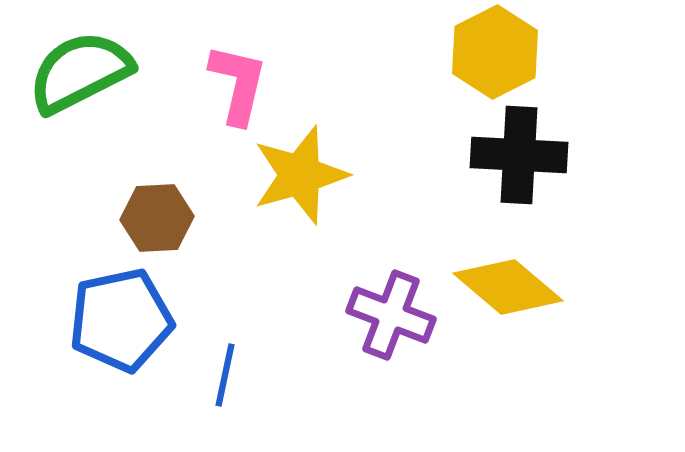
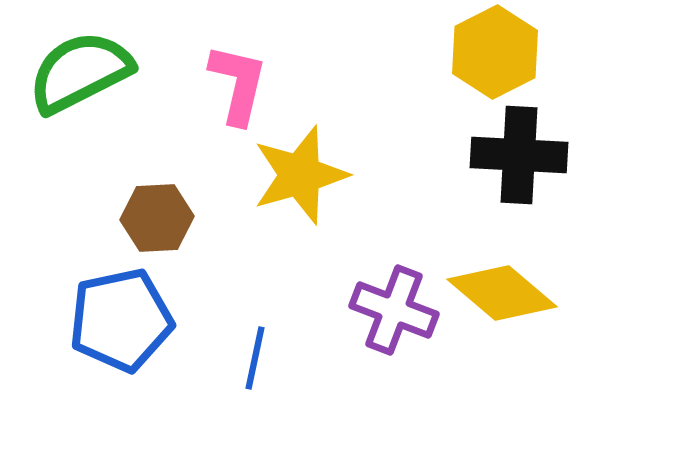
yellow diamond: moved 6 px left, 6 px down
purple cross: moved 3 px right, 5 px up
blue line: moved 30 px right, 17 px up
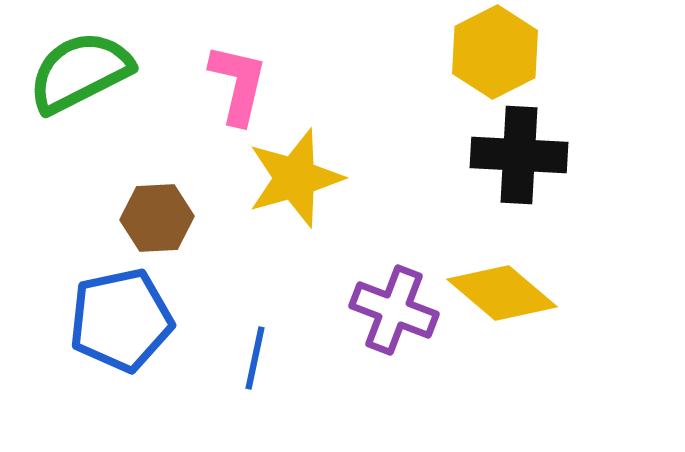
yellow star: moved 5 px left, 3 px down
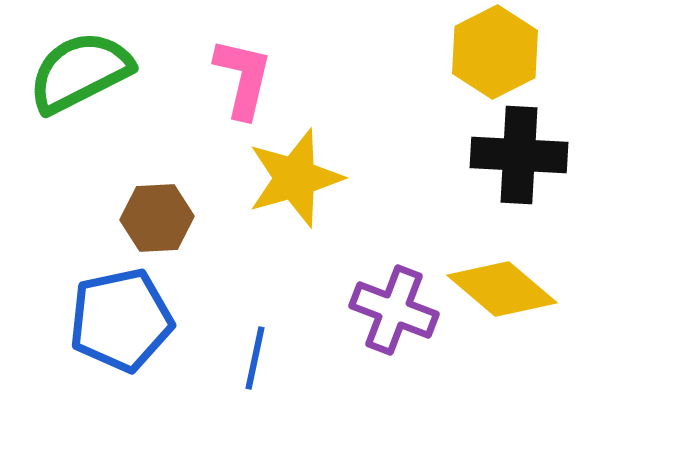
pink L-shape: moved 5 px right, 6 px up
yellow diamond: moved 4 px up
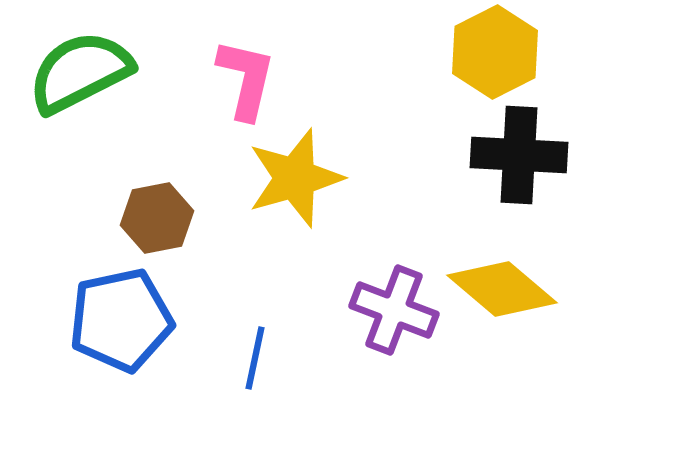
pink L-shape: moved 3 px right, 1 px down
brown hexagon: rotated 8 degrees counterclockwise
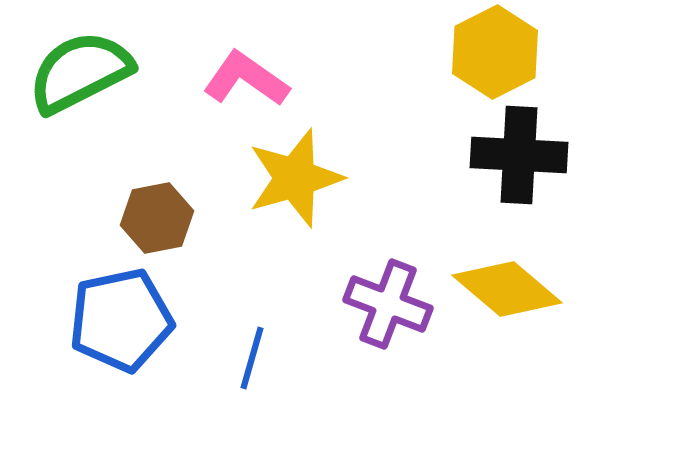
pink L-shape: rotated 68 degrees counterclockwise
yellow diamond: moved 5 px right
purple cross: moved 6 px left, 6 px up
blue line: moved 3 px left; rotated 4 degrees clockwise
